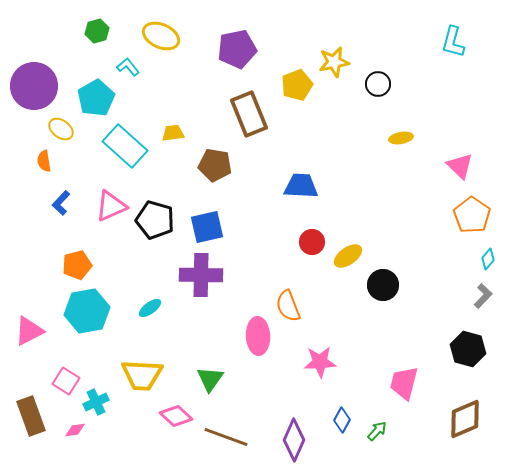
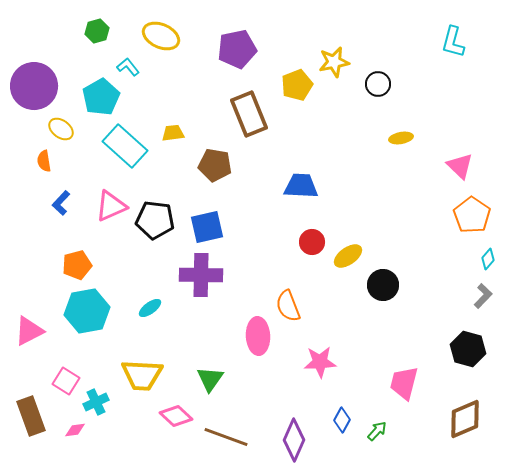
cyan pentagon at (96, 98): moved 5 px right, 1 px up
black pentagon at (155, 220): rotated 9 degrees counterclockwise
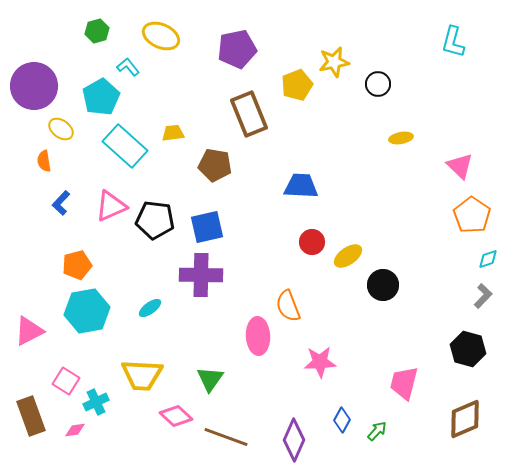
cyan diamond at (488, 259): rotated 30 degrees clockwise
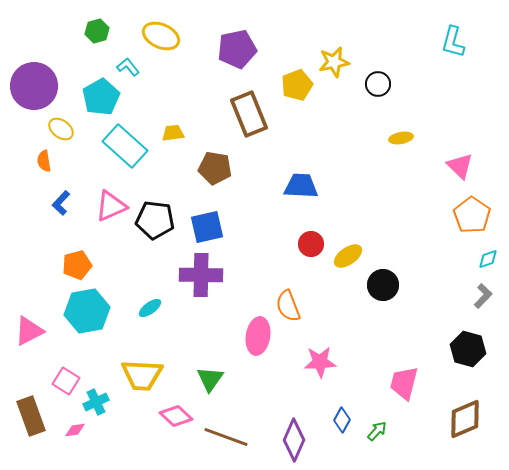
brown pentagon at (215, 165): moved 3 px down
red circle at (312, 242): moved 1 px left, 2 px down
pink ellipse at (258, 336): rotated 12 degrees clockwise
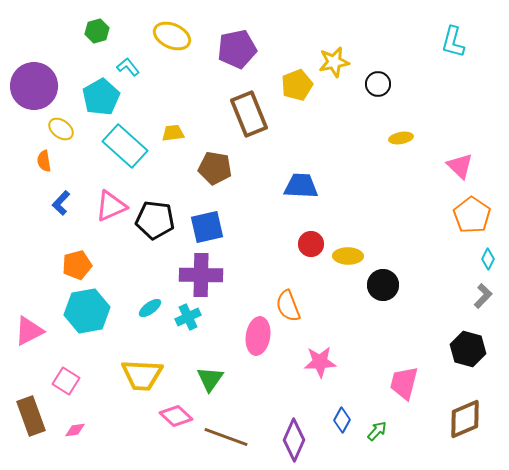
yellow ellipse at (161, 36): moved 11 px right
yellow ellipse at (348, 256): rotated 36 degrees clockwise
cyan diamond at (488, 259): rotated 45 degrees counterclockwise
cyan cross at (96, 402): moved 92 px right, 85 px up
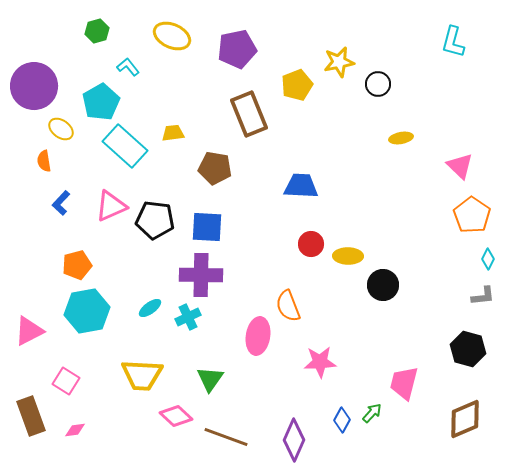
yellow star at (334, 62): moved 5 px right
cyan pentagon at (101, 97): moved 5 px down
blue square at (207, 227): rotated 16 degrees clockwise
gray L-shape at (483, 296): rotated 40 degrees clockwise
green arrow at (377, 431): moved 5 px left, 18 px up
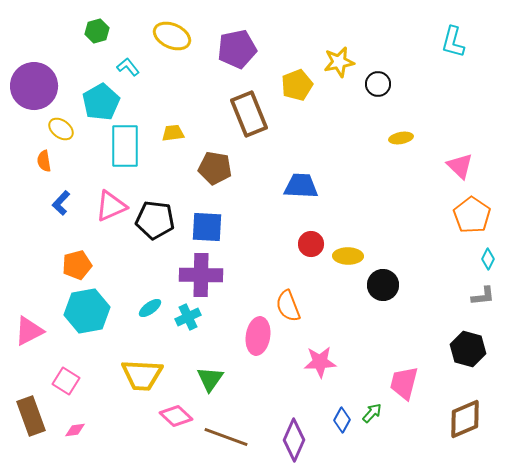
cyan rectangle at (125, 146): rotated 48 degrees clockwise
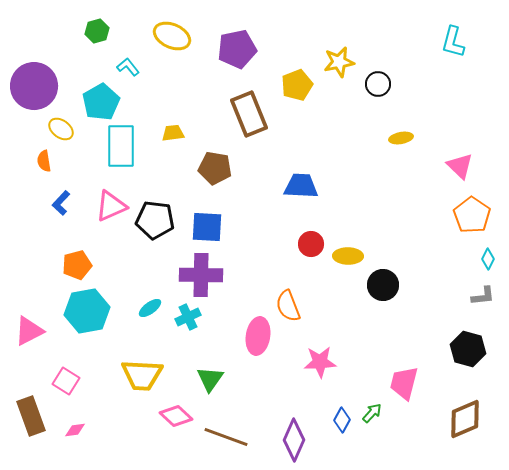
cyan rectangle at (125, 146): moved 4 px left
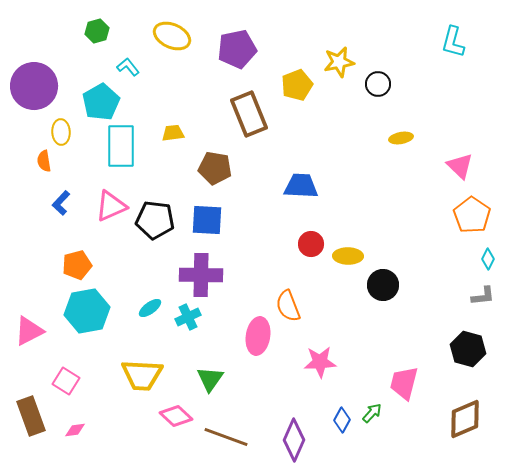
yellow ellipse at (61, 129): moved 3 px down; rotated 50 degrees clockwise
blue square at (207, 227): moved 7 px up
